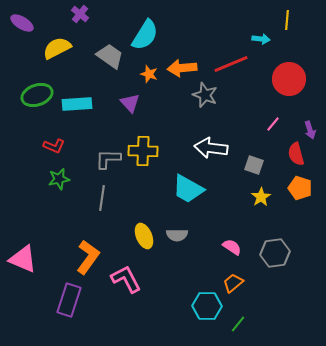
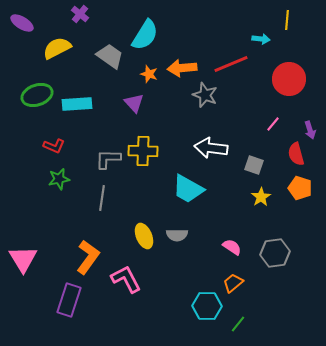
purple triangle: moved 4 px right
pink triangle: rotated 36 degrees clockwise
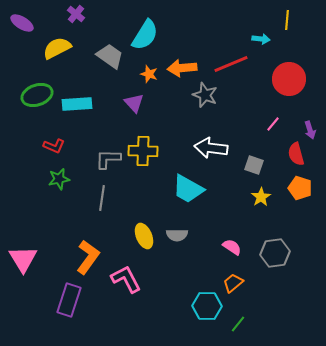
purple cross: moved 4 px left
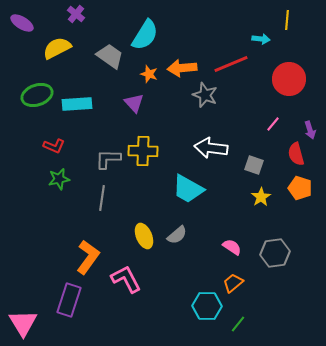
gray semicircle: rotated 40 degrees counterclockwise
pink triangle: moved 64 px down
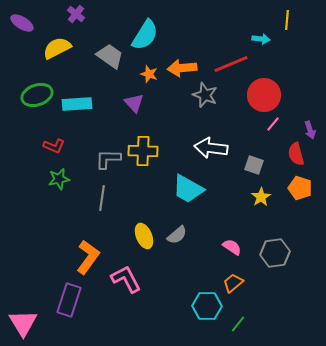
red circle: moved 25 px left, 16 px down
